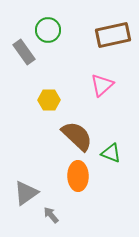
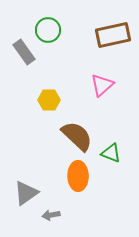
gray arrow: rotated 60 degrees counterclockwise
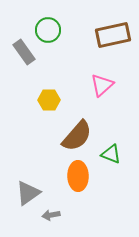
brown semicircle: rotated 88 degrees clockwise
green triangle: moved 1 px down
gray triangle: moved 2 px right
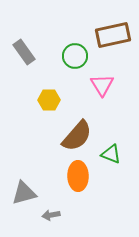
green circle: moved 27 px right, 26 px down
pink triangle: rotated 20 degrees counterclockwise
gray triangle: moved 4 px left; rotated 20 degrees clockwise
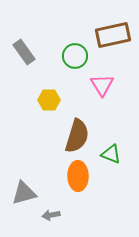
brown semicircle: rotated 24 degrees counterclockwise
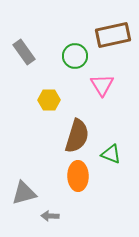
gray arrow: moved 1 px left, 1 px down; rotated 12 degrees clockwise
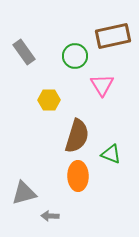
brown rectangle: moved 1 px down
